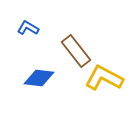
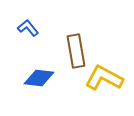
blue L-shape: rotated 20 degrees clockwise
brown rectangle: rotated 28 degrees clockwise
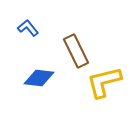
brown rectangle: rotated 16 degrees counterclockwise
yellow L-shape: moved 4 px down; rotated 42 degrees counterclockwise
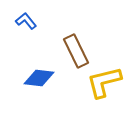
blue L-shape: moved 2 px left, 7 px up
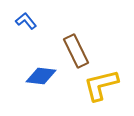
blue diamond: moved 2 px right, 2 px up
yellow L-shape: moved 3 px left, 3 px down
